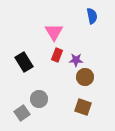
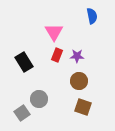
purple star: moved 1 px right, 4 px up
brown circle: moved 6 px left, 4 px down
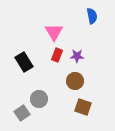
brown circle: moved 4 px left
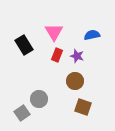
blue semicircle: moved 19 px down; rotated 91 degrees counterclockwise
purple star: rotated 16 degrees clockwise
black rectangle: moved 17 px up
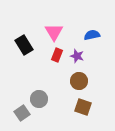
brown circle: moved 4 px right
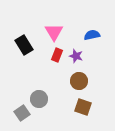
purple star: moved 1 px left
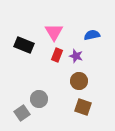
black rectangle: rotated 36 degrees counterclockwise
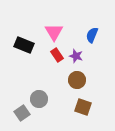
blue semicircle: rotated 56 degrees counterclockwise
red rectangle: rotated 56 degrees counterclockwise
brown circle: moved 2 px left, 1 px up
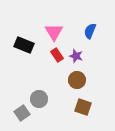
blue semicircle: moved 2 px left, 4 px up
